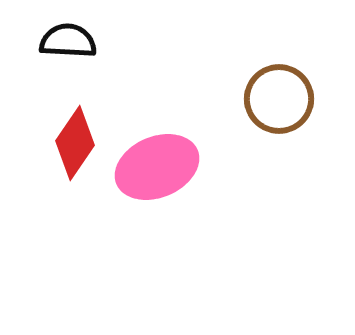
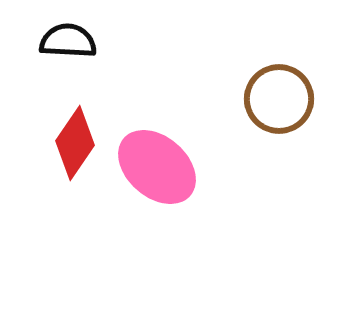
pink ellipse: rotated 64 degrees clockwise
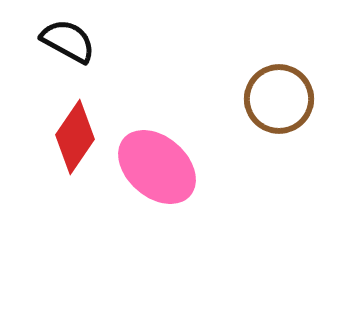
black semicircle: rotated 26 degrees clockwise
red diamond: moved 6 px up
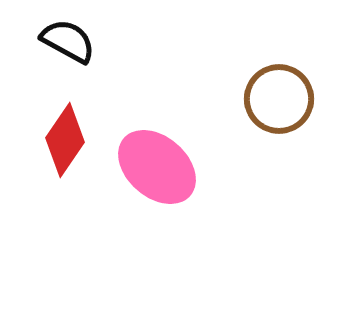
red diamond: moved 10 px left, 3 px down
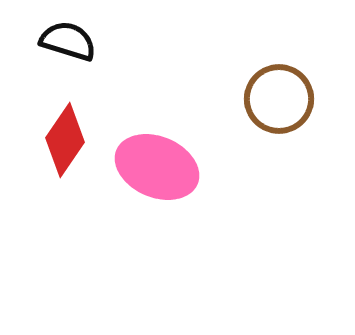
black semicircle: rotated 12 degrees counterclockwise
pink ellipse: rotated 18 degrees counterclockwise
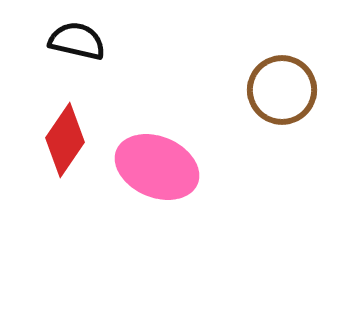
black semicircle: moved 9 px right; rotated 4 degrees counterclockwise
brown circle: moved 3 px right, 9 px up
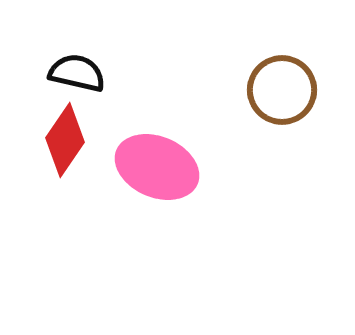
black semicircle: moved 32 px down
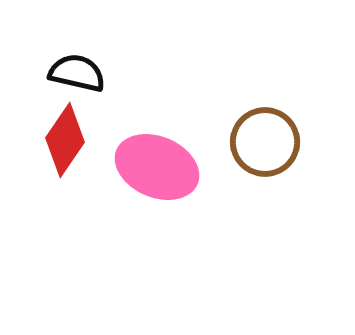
brown circle: moved 17 px left, 52 px down
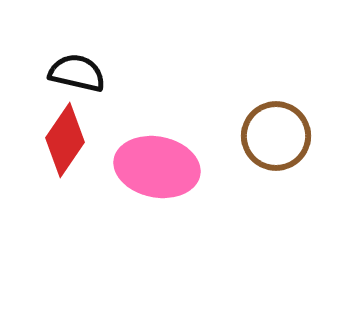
brown circle: moved 11 px right, 6 px up
pink ellipse: rotated 12 degrees counterclockwise
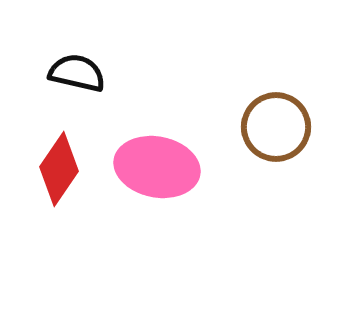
brown circle: moved 9 px up
red diamond: moved 6 px left, 29 px down
